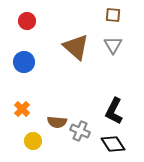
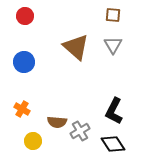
red circle: moved 2 px left, 5 px up
orange cross: rotated 14 degrees counterclockwise
gray cross: rotated 36 degrees clockwise
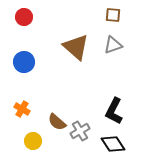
red circle: moved 1 px left, 1 px down
gray triangle: rotated 42 degrees clockwise
brown semicircle: rotated 36 degrees clockwise
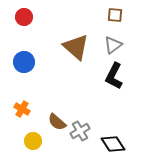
brown square: moved 2 px right
gray triangle: rotated 18 degrees counterclockwise
black L-shape: moved 35 px up
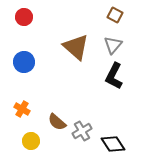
brown square: rotated 21 degrees clockwise
gray triangle: rotated 12 degrees counterclockwise
gray cross: moved 2 px right
yellow circle: moved 2 px left
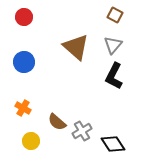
orange cross: moved 1 px right, 1 px up
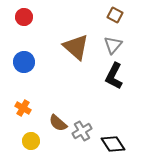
brown semicircle: moved 1 px right, 1 px down
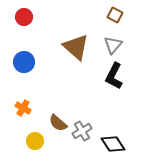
yellow circle: moved 4 px right
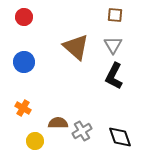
brown square: rotated 21 degrees counterclockwise
gray triangle: rotated 12 degrees counterclockwise
brown semicircle: rotated 138 degrees clockwise
black diamond: moved 7 px right, 7 px up; rotated 15 degrees clockwise
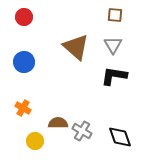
black L-shape: rotated 72 degrees clockwise
gray cross: rotated 30 degrees counterclockwise
